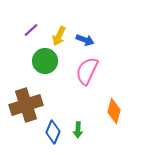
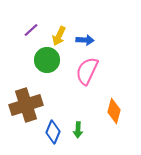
blue arrow: rotated 18 degrees counterclockwise
green circle: moved 2 px right, 1 px up
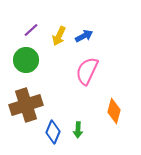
blue arrow: moved 1 px left, 4 px up; rotated 30 degrees counterclockwise
green circle: moved 21 px left
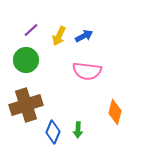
pink semicircle: rotated 108 degrees counterclockwise
orange diamond: moved 1 px right, 1 px down
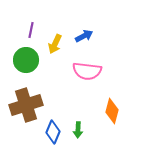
purple line: rotated 35 degrees counterclockwise
yellow arrow: moved 4 px left, 8 px down
orange diamond: moved 3 px left, 1 px up
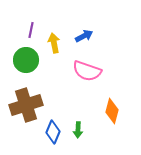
yellow arrow: moved 1 px left, 1 px up; rotated 144 degrees clockwise
pink semicircle: rotated 12 degrees clockwise
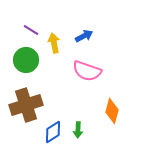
purple line: rotated 70 degrees counterclockwise
blue diamond: rotated 35 degrees clockwise
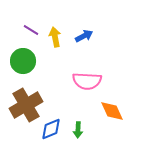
yellow arrow: moved 1 px right, 6 px up
green circle: moved 3 px left, 1 px down
pink semicircle: moved 10 px down; rotated 16 degrees counterclockwise
brown cross: rotated 12 degrees counterclockwise
orange diamond: rotated 40 degrees counterclockwise
blue diamond: moved 2 px left, 3 px up; rotated 10 degrees clockwise
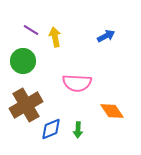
blue arrow: moved 22 px right
pink semicircle: moved 10 px left, 2 px down
orange diamond: rotated 10 degrees counterclockwise
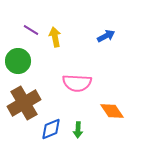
green circle: moved 5 px left
brown cross: moved 2 px left, 2 px up
